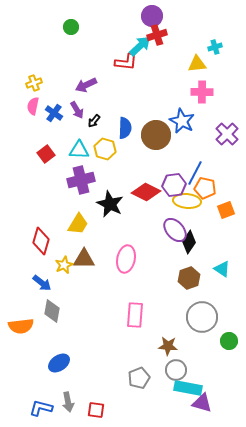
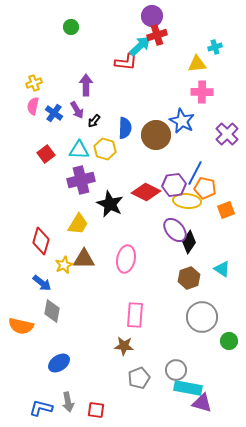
purple arrow at (86, 85): rotated 115 degrees clockwise
orange semicircle at (21, 326): rotated 20 degrees clockwise
brown star at (168, 346): moved 44 px left
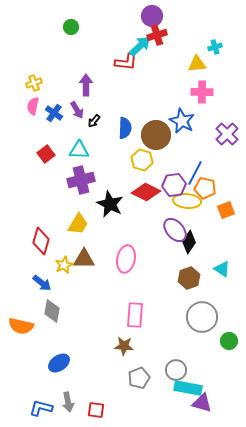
yellow hexagon at (105, 149): moved 37 px right, 11 px down
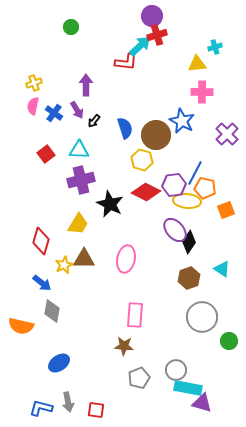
blue semicircle at (125, 128): rotated 20 degrees counterclockwise
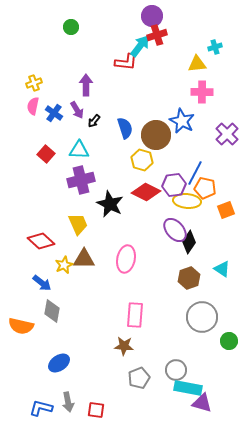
cyan arrow at (140, 46): rotated 10 degrees counterclockwise
red square at (46, 154): rotated 12 degrees counterclockwise
yellow trapezoid at (78, 224): rotated 55 degrees counterclockwise
red diamond at (41, 241): rotated 64 degrees counterclockwise
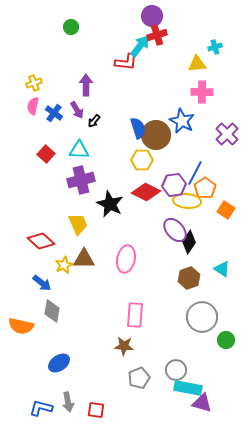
blue semicircle at (125, 128): moved 13 px right
yellow hexagon at (142, 160): rotated 15 degrees counterclockwise
orange pentagon at (205, 188): rotated 25 degrees clockwise
orange square at (226, 210): rotated 36 degrees counterclockwise
green circle at (229, 341): moved 3 px left, 1 px up
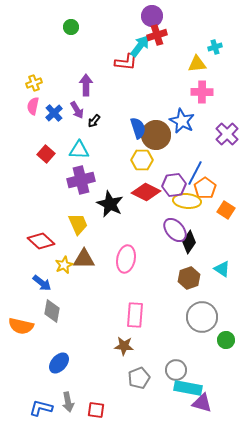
blue cross at (54, 113): rotated 12 degrees clockwise
blue ellipse at (59, 363): rotated 15 degrees counterclockwise
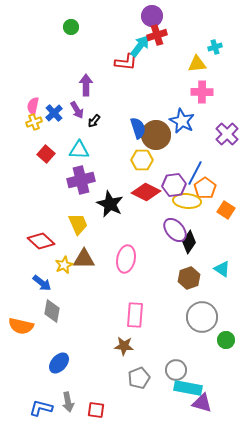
yellow cross at (34, 83): moved 39 px down
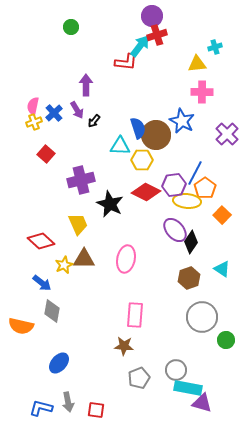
cyan triangle at (79, 150): moved 41 px right, 4 px up
orange square at (226, 210): moved 4 px left, 5 px down; rotated 12 degrees clockwise
black diamond at (189, 242): moved 2 px right
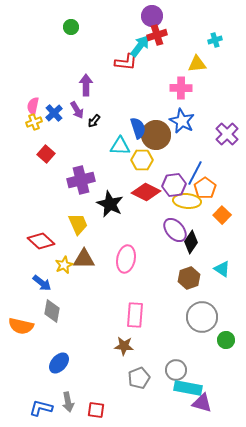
cyan cross at (215, 47): moved 7 px up
pink cross at (202, 92): moved 21 px left, 4 px up
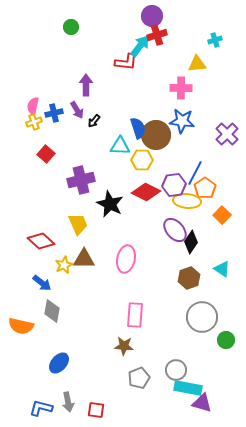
blue cross at (54, 113): rotated 30 degrees clockwise
blue star at (182, 121): rotated 20 degrees counterclockwise
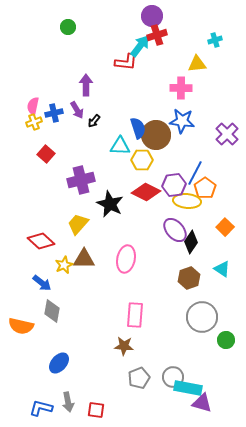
green circle at (71, 27): moved 3 px left
orange square at (222, 215): moved 3 px right, 12 px down
yellow trapezoid at (78, 224): rotated 115 degrees counterclockwise
gray circle at (176, 370): moved 3 px left, 7 px down
